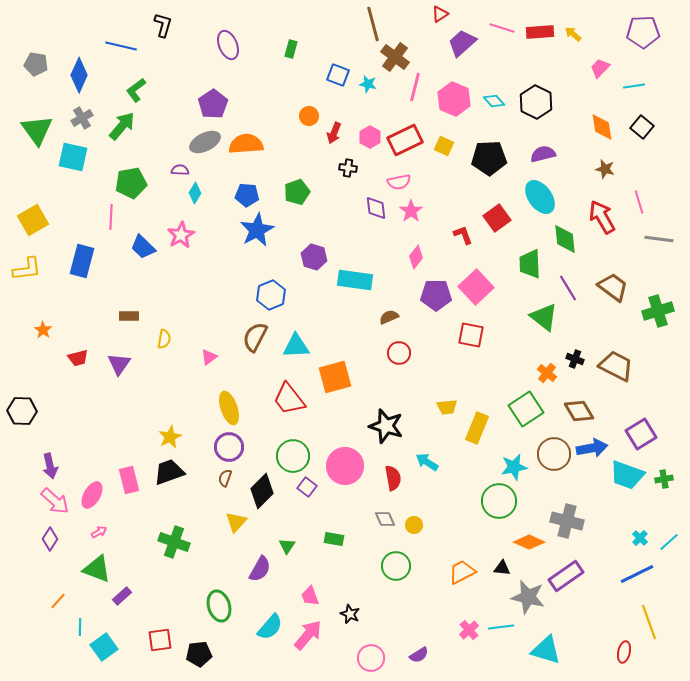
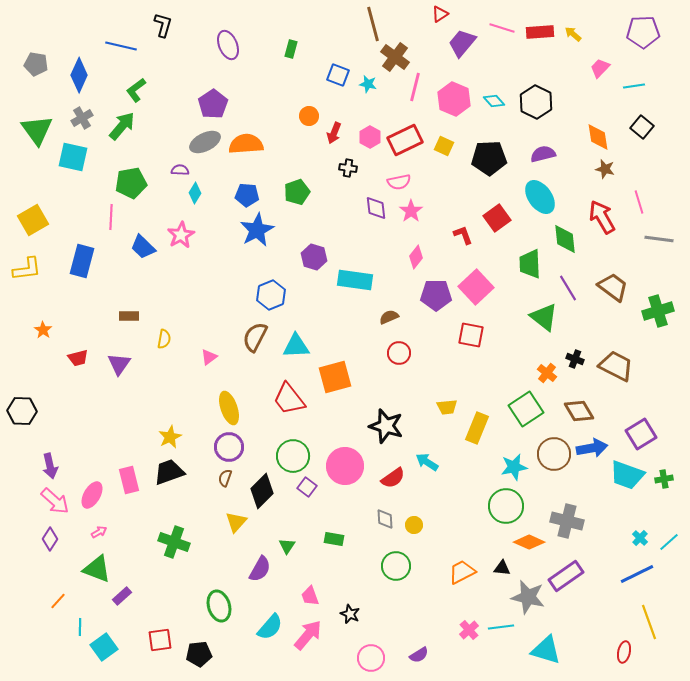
purple trapezoid at (462, 43): rotated 8 degrees counterclockwise
orange diamond at (602, 127): moved 4 px left, 10 px down
red semicircle at (393, 478): rotated 65 degrees clockwise
green circle at (499, 501): moved 7 px right, 5 px down
gray diamond at (385, 519): rotated 20 degrees clockwise
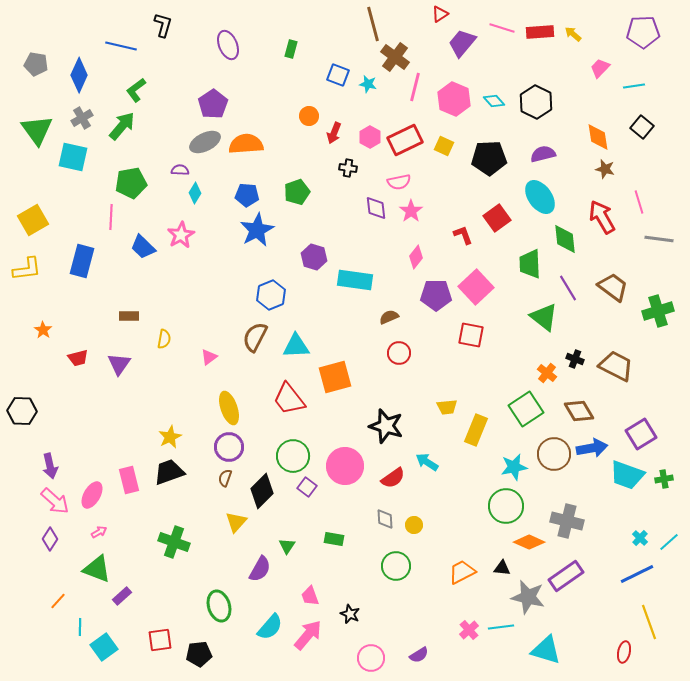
yellow rectangle at (477, 428): moved 1 px left, 2 px down
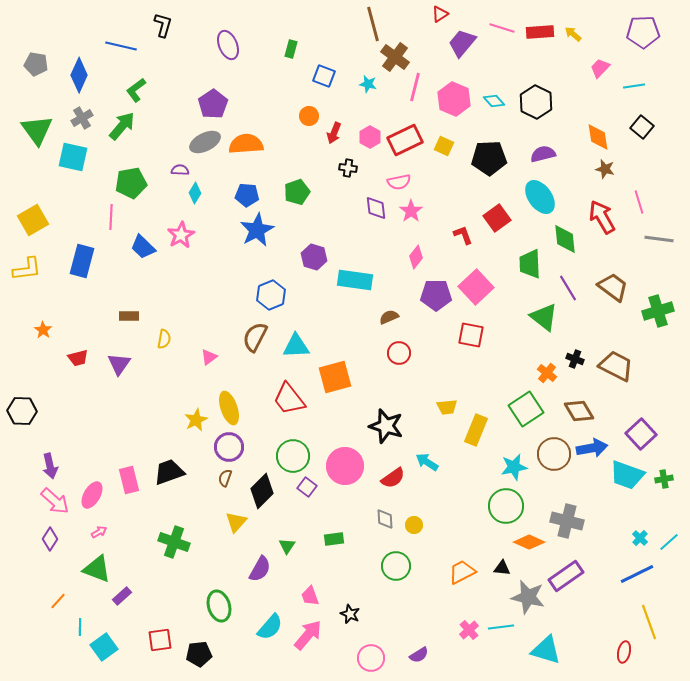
blue square at (338, 75): moved 14 px left, 1 px down
purple square at (641, 434): rotated 12 degrees counterclockwise
yellow star at (170, 437): moved 26 px right, 17 px up
green rectangle at (334, 539): rotated 18 degrees counterclockwise
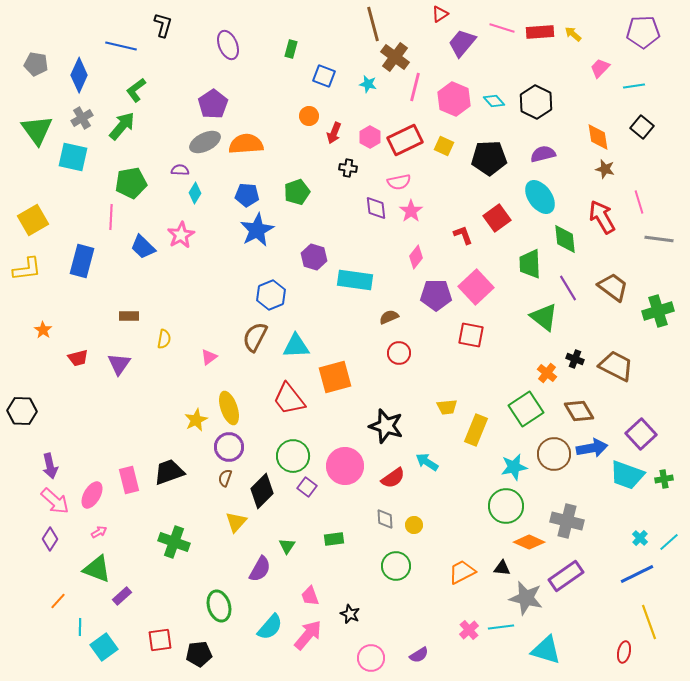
gray star at (528, 597): moved 2 px left, 1 px down
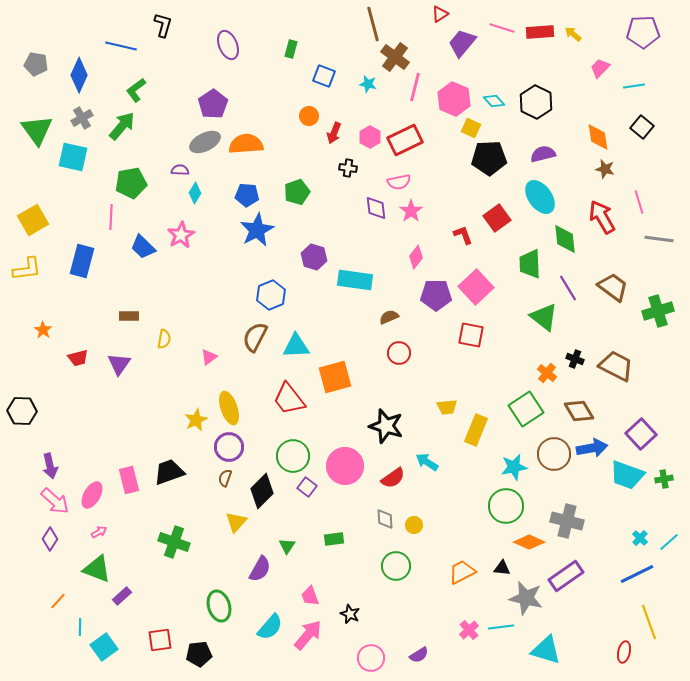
yellow square at (444, 146): moved 27 px right, 18 px up
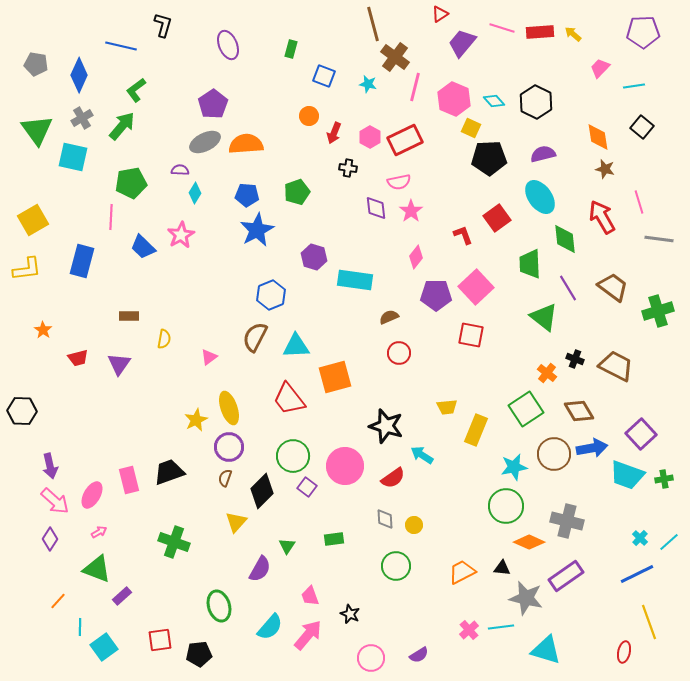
cyan arrow at (427, 462): moved 5 px left, 7 px up
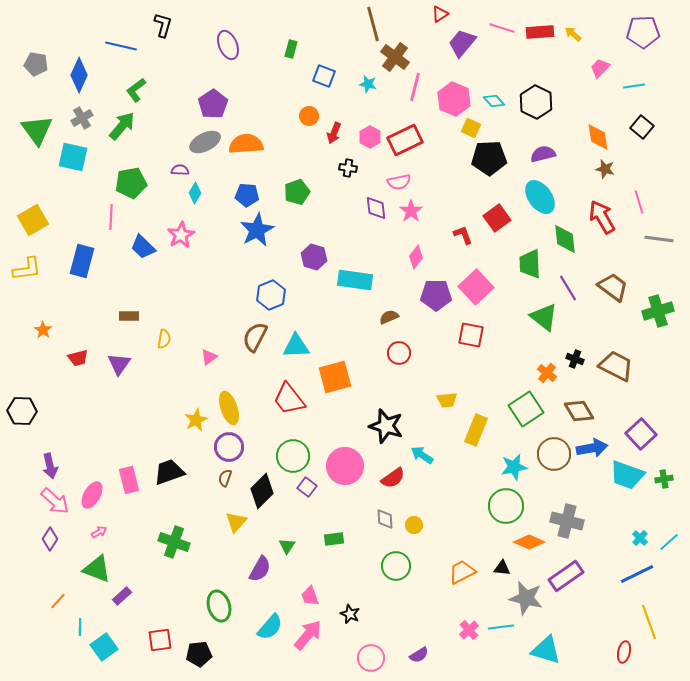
yellow trapezoid at (447, 407): moved 7 px up
